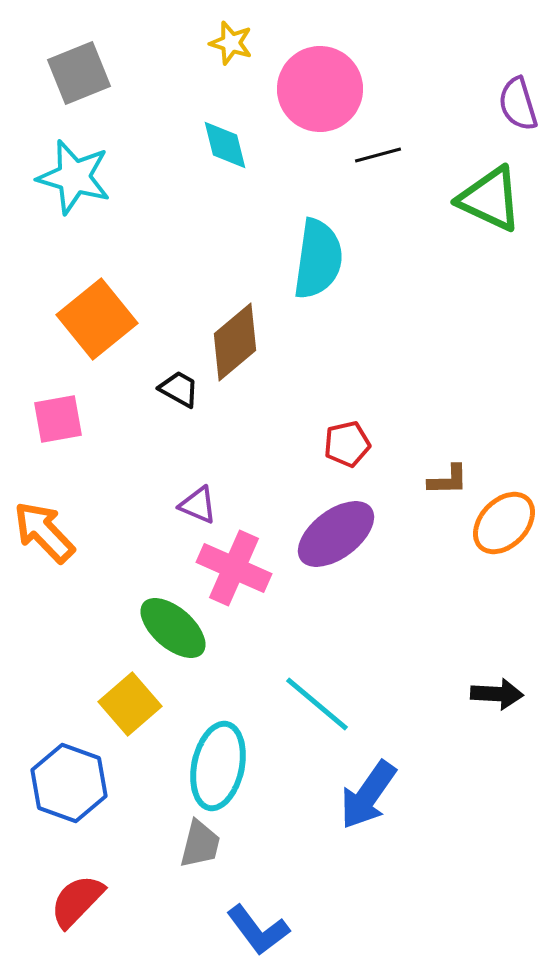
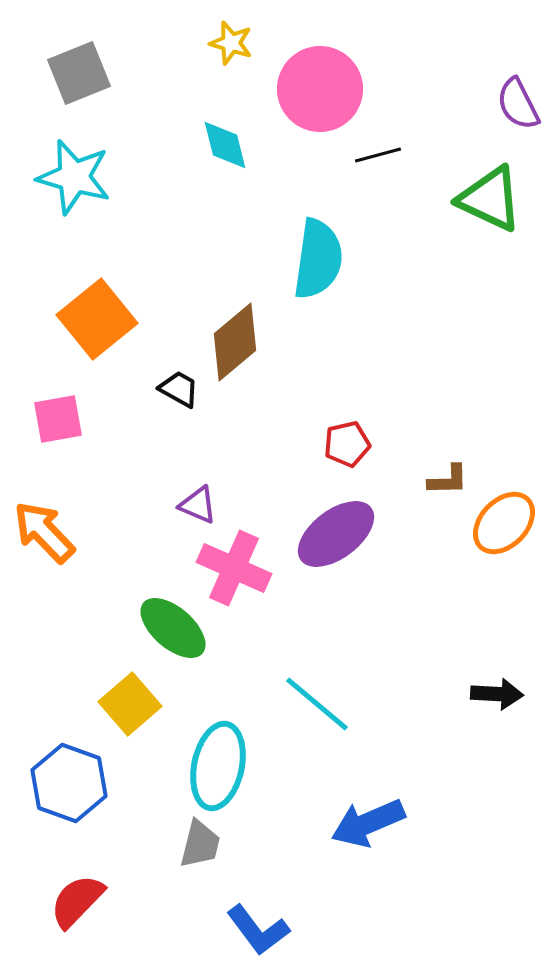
purple semicircle: rotated 10 degrees counterclockwise
blue arrow: moved 28 px down; rotated 32 degrees clockwise
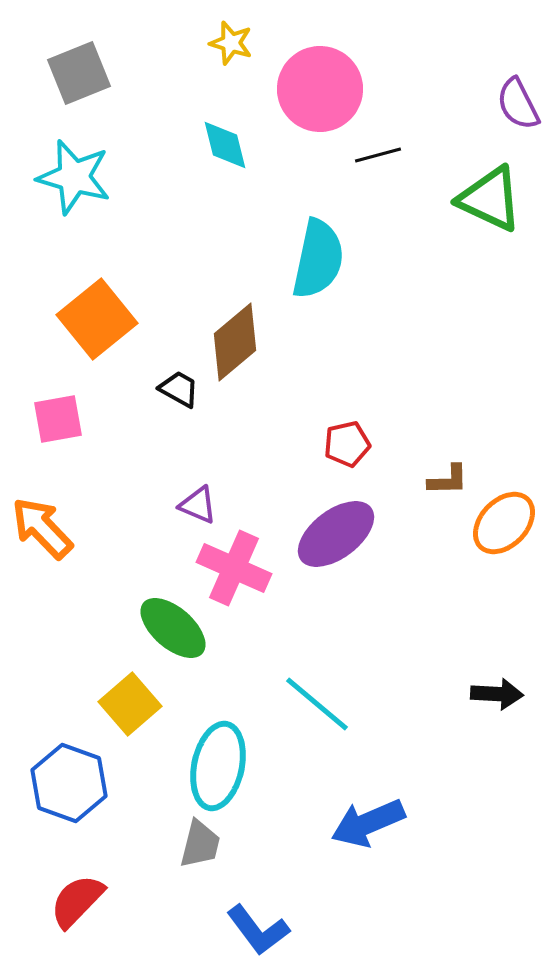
cyan semicircle: rotated 4 degrees clockwise
orange arrow: moved 2 px left, 4 px up
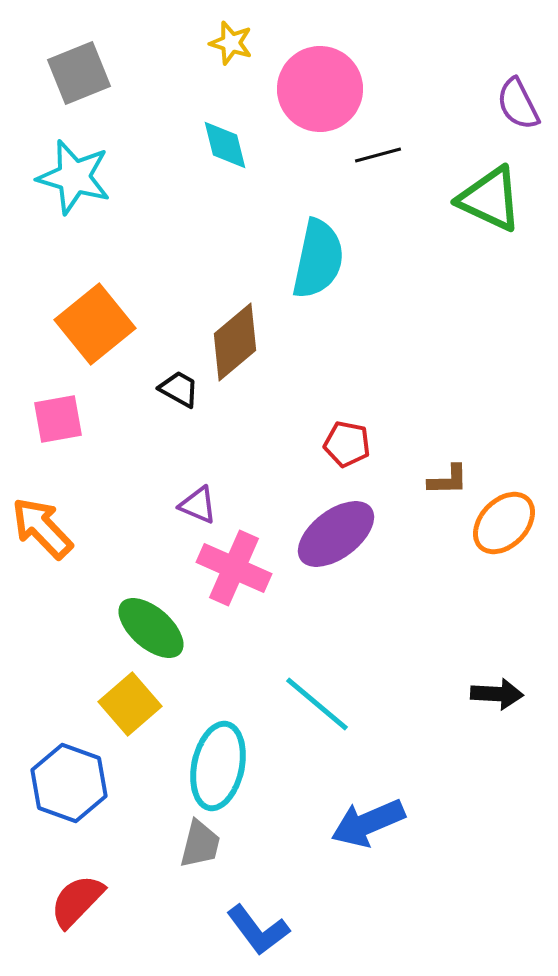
orange square: moved 2 px left, 5 px down
red pentagon: rotated 24 degrees clockwise
green ellipse: moved 22 px left
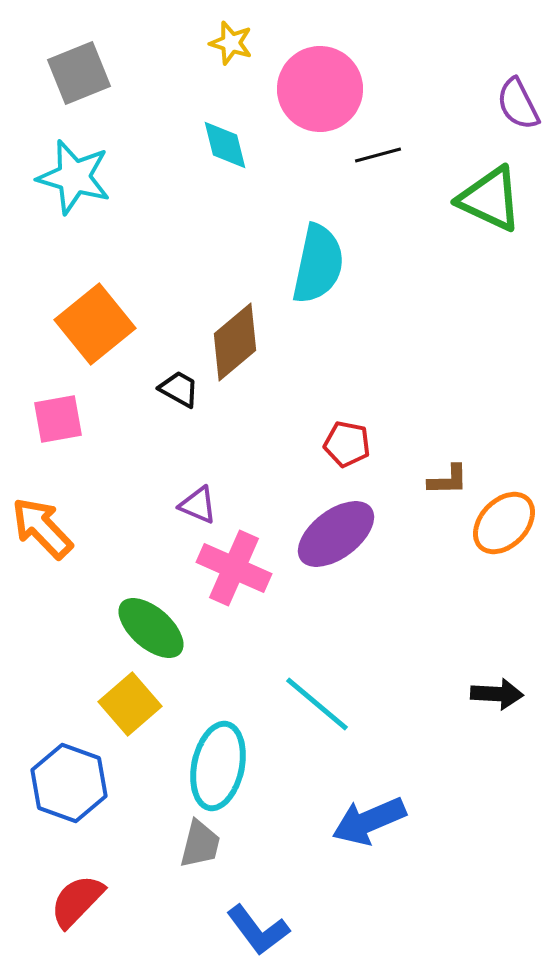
cyan semicircle: moved 5 px down
blue arrow: moved 1 px right, 2 px up
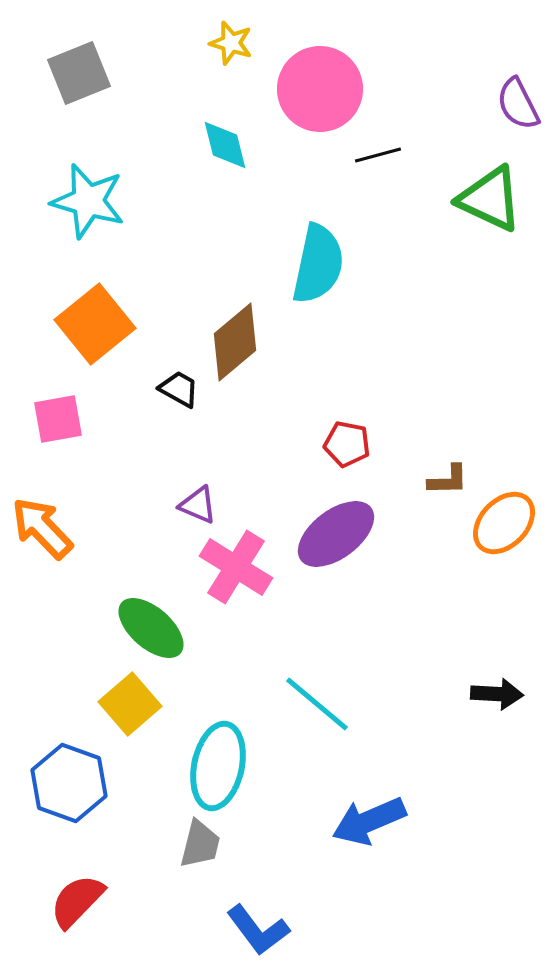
cyan star: moved 14 px right, 24 px down
pink cross: moved 2 px right, 1 px up; rotated 8 degrees clockwise
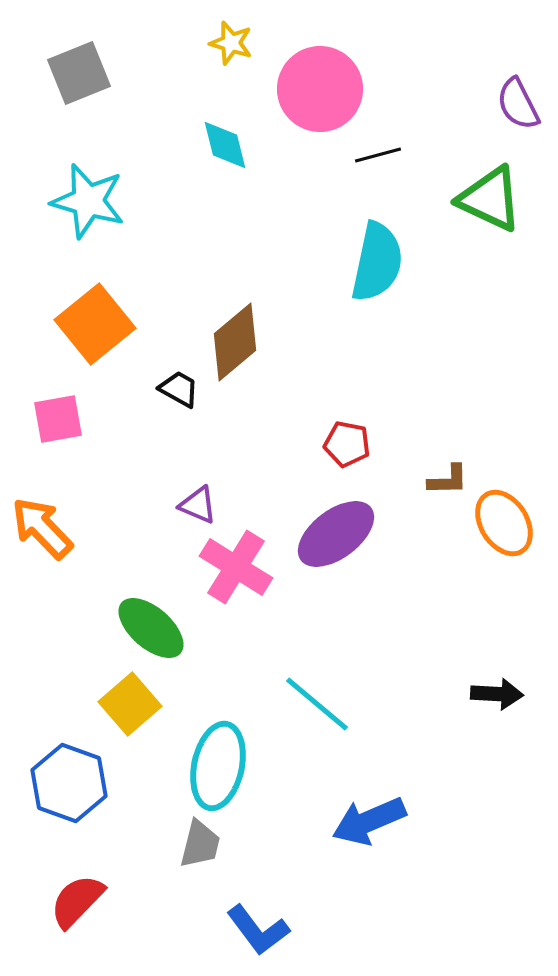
cyan semicircle: moved 59 px right, 2 px up
orange ellipse: rotated 76 degrees counterclockwise
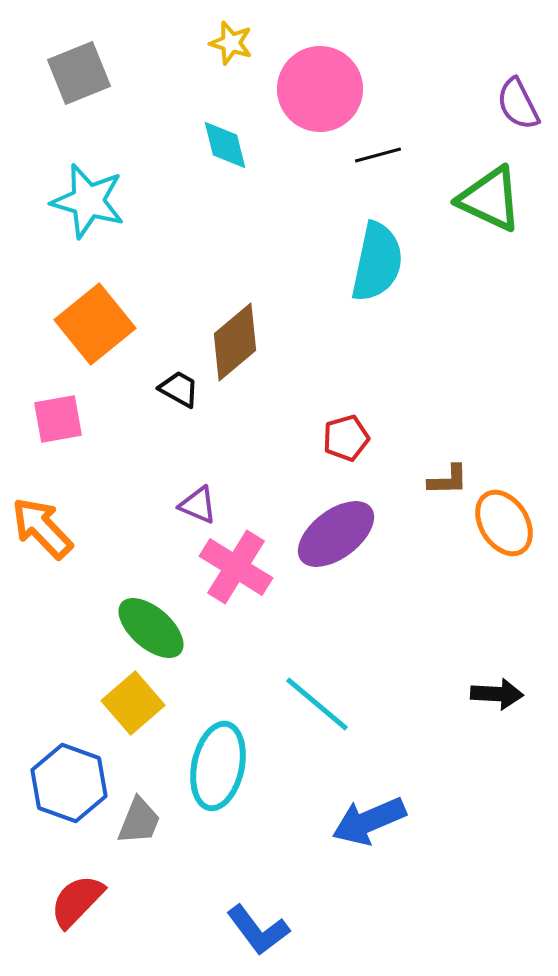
red pentagon: moved 1 px left, 6 px up; rotated 27 degrees counterclockwise
yellow square: moved 3 px right, 1 px up
gray trapezoid: moved 61 px left, 23 px up; rotated 8 degrees clockwise
